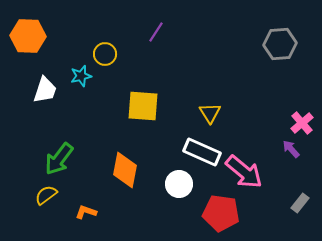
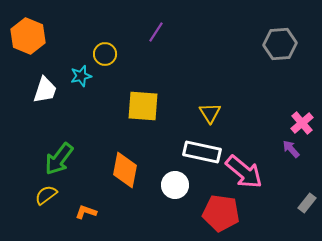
orange hexagon: rotated 20 degrees clockwise
white rectangle: rotated 12 degrees counterclockwise
white circle: moved 4 px left, 1 px down
gray rectangle: moved 7 px right
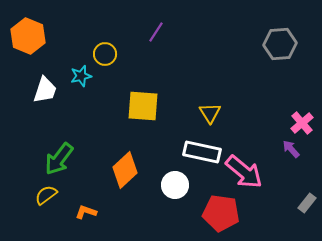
orange diamond: rotated 36 degrees clockwise
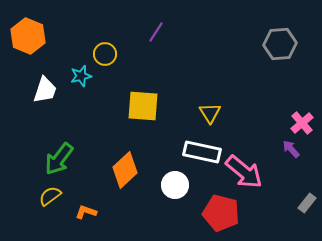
yellow semicircle: moved 4 px right, 1 px down
red pentagon: rotated 6 degrees clockwise
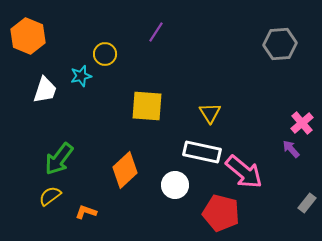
yellow square: moved 4 px right
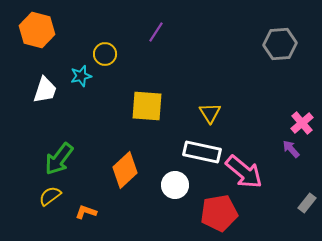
orange hexagon: moved 9 px right, 6 px up; rotated 8 degrees counterclockwise
red pentagon: moved 2 px left; rotated 24 degrees counterclockwise
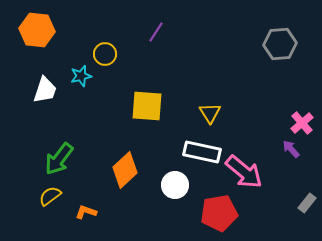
orange hexagon: rotated 8 degrees counterclockwise
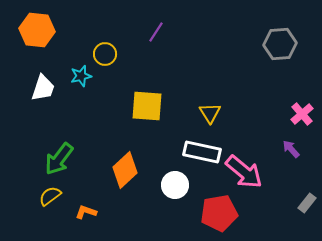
white trapezoid: moved 2 px left, 2 px up
pink cross: moved 9 px up
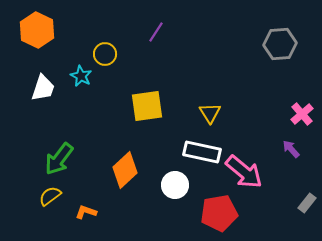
orange hexagon: rotated 20 degrees clockwise
cyan star: rotated 30 degrees counterclockwise
yellow square: rotated 12 degrees counterclockwise
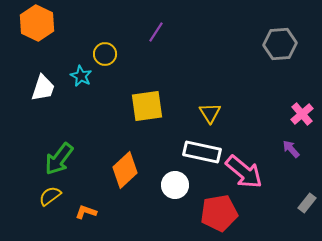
orange hexagon: moved 7 px up
